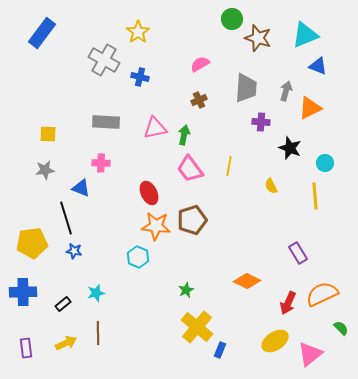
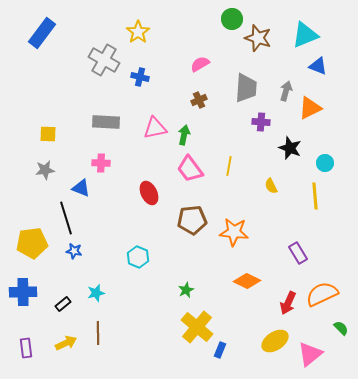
brown pentagon at (192, 220): rotated 12 degrees clockwise
orange star at (156, 226): moved 78 px right, 6 px down
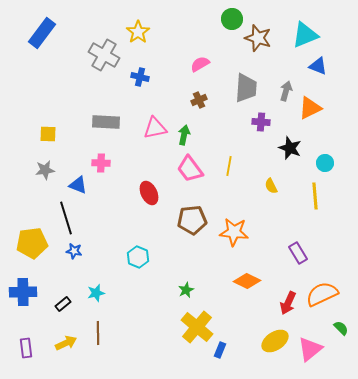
gray cross at (104, 60): moved 5 px up
blue triangle at (81, 188): moved 3 px left, 3 px up
pink triangle at (310, 354): moved 5 px up
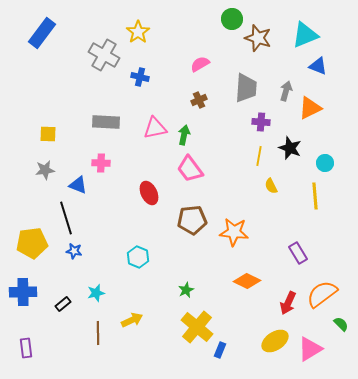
yellow line at (229, 166): moved 30 px right, 10 px up
orange semicircle at (322, 294): rotated 12 degrees counterclockwise
green semicircle at (341, 328): moved 4 px up
yellow arrow at (66, 343): moved 66 px right, 23 px up
pink triangle at (310, 349): rotated 8 degrees clockwise
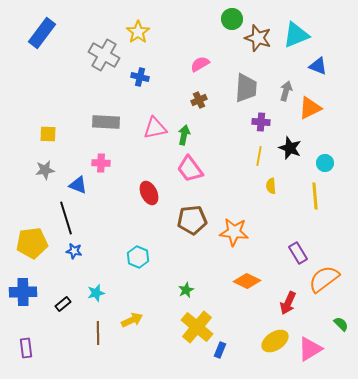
cyan triangle at (305, 35): moved 9 px left
yellow semicircle at (271, 186): rotated 21 degrees clockwise
orange semicircle at (322, 294): moved 2 px right, 15 px up
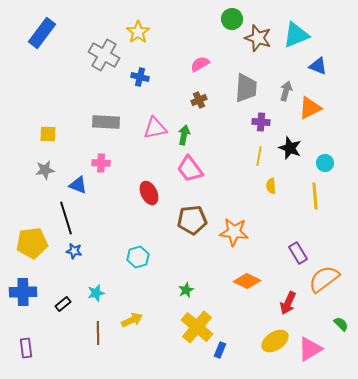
cyan hexagon at (138, 257): rotated 20 degrees clockwise
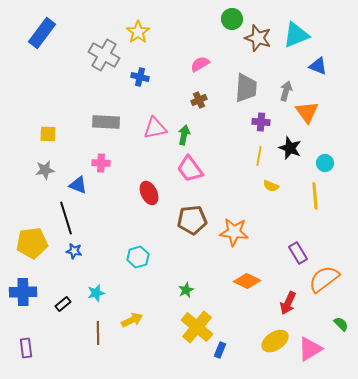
orange triangle at (310, 108): moved 3 px left, 4 px down; rotated 40 degrees counterclockwise
yellow semicircle at (271, 186): rotated 63 degrees counterclockwise
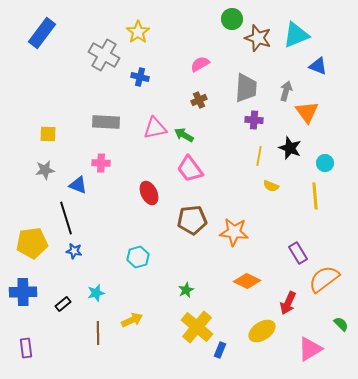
purple cross at (261, 122): moved 7 px left, 2 px up
green arrow at (184, 135): rotated 72 degrees counterclockwise
yellow ellipse at (275, 341): moved 13 px left, 10 px up
